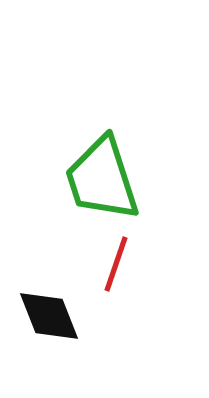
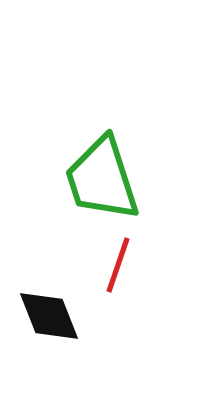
red line: moved 2 px right, 1 px down
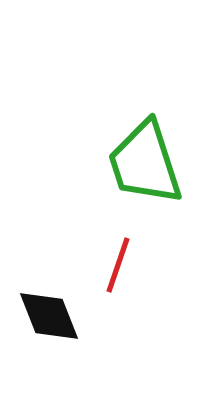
green trapezoid: moved 43 px right, 16 px up
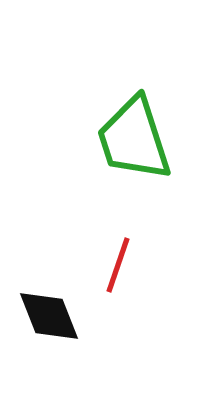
green trapezoid: moved 11 px left, 24 px up
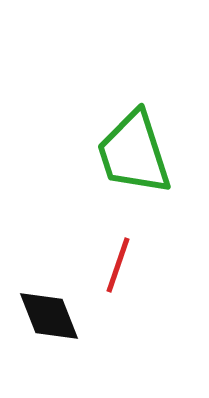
green trapezoid: moved 14 px down
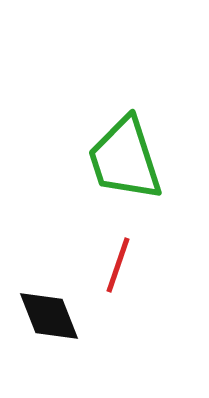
green trapezoid: moved 9 px left, 6 px down
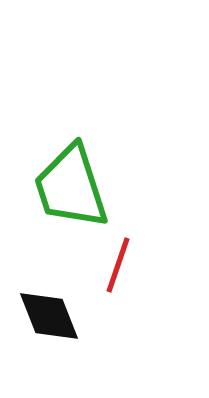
green trapezoid: moved 54 px left, 28 px down
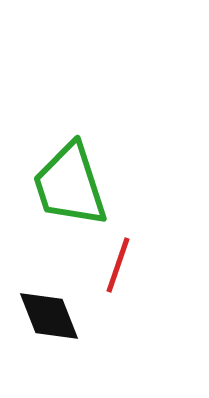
green trapezoid: moved 1 px left, 2 px up
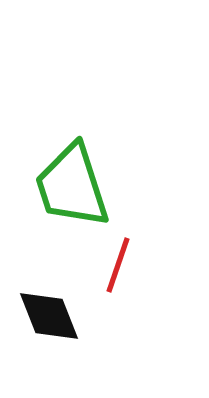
green trapezoid: moved 2 px right, 1 px down
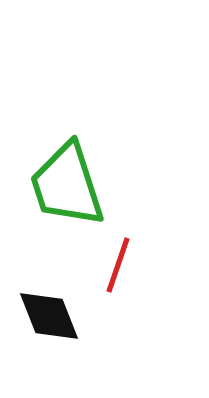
green trapezoid: moved 5 px left, 1 px up
